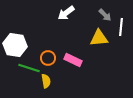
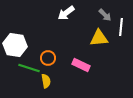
pink rectangle: moved 8 px right, 5 px down
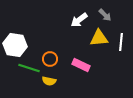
white arrow: moved 13 px right, 7 px down
white line: moved 15 px down
orange circle: moved 2 px right, 1 px down
yellow semicircle: moved 3 px right; rotated 112 degrees clockwise
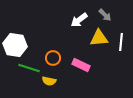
orange circle: moved 3 px right, 1 px up
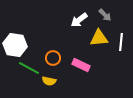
green line: rotated 10 degrees clockwise
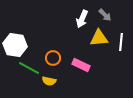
white arrow: moved 3 px right, 1 px up; rotated 30 degrees counterclockwise
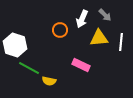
white hexagon: rotated 10 degrees clockwise
orange circle: moved 7 px right, 28 px up
